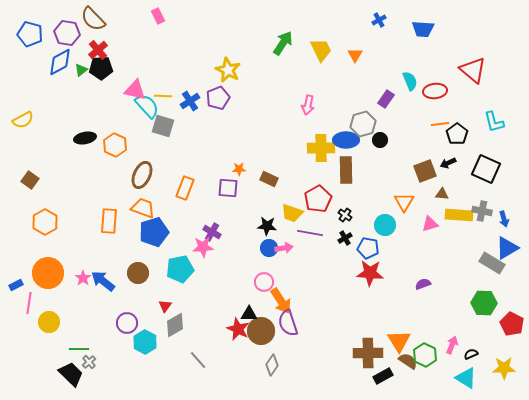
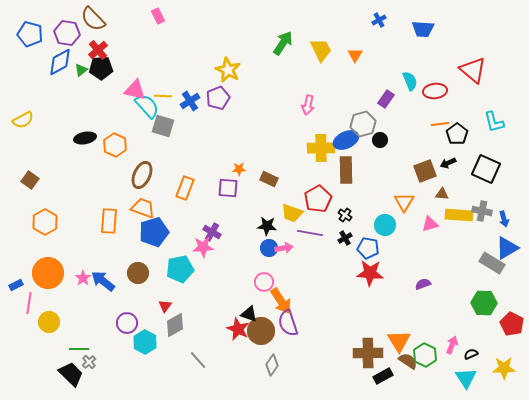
blue ellipse at (346, 140): rotated 25 degrees counterclockwise
black triangle at (249, 314): rotated 18 degrees clockwise
cyan triangle at (466, 378): rotated 25 degrees clockwise
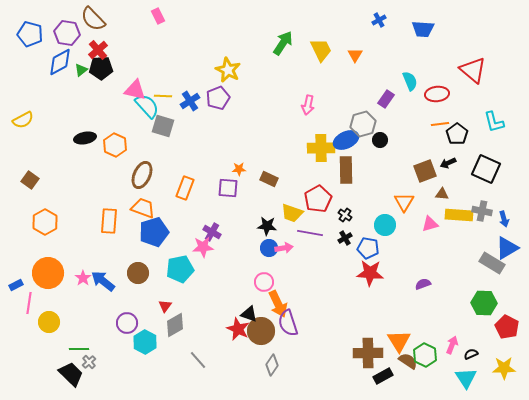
red ellipse at (435, 91): moved 2 px right, 3 px down
orange arrow at (281, 301): moved 3 px left, 3 px down; rotated 8 degrees clockwise
red pentagon at (512, 324): moved 5 px left, 3 px down
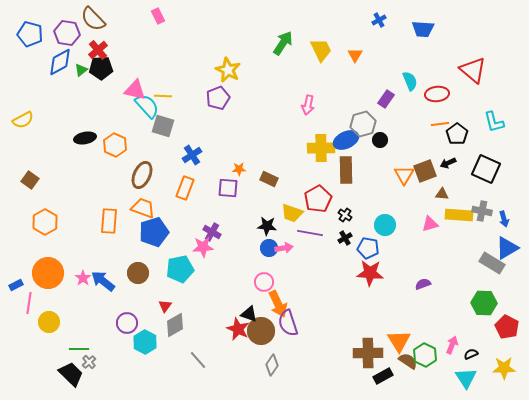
blue cross at (190, 101): moved 2 px right, 54 px down
orange triangle at (404, 202): moved 27 px up
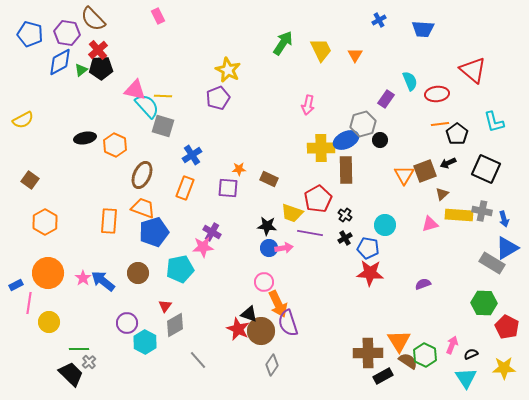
brown triangle at (442, 194): rotated 48 degrees counterclockwise
